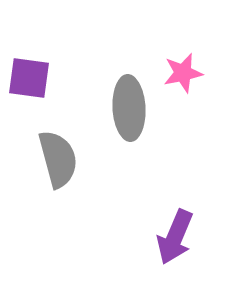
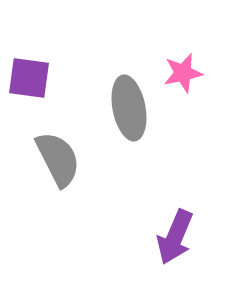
gray ellipse: rotated 8 degrees counterclockwise
gray semicircle: rotated 12 degrees counterclockwise
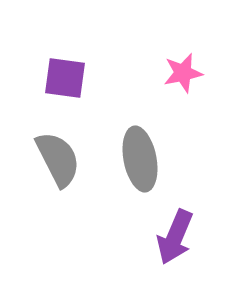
purple square: moved 36 px right
gray ellipse: moved 11 px right, 51 px down
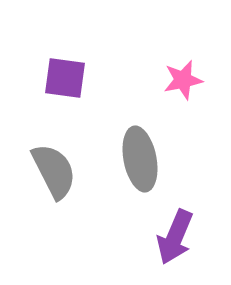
pink star: moved 7 px down
gray semicircle: moved 4 px left, 12 px down
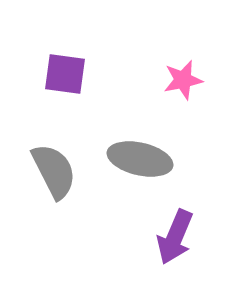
purple square: moved 4 px up
gray ellipse: rotated 66 degrees counterclockwise
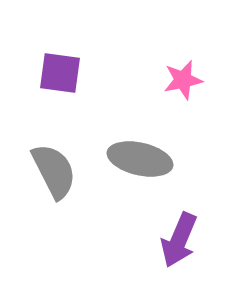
purple square: moved 5 px left, 1 px up
purple arrow: moved 4 px right, 3 px down
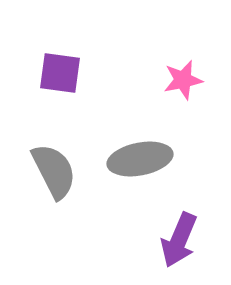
gray ellipse: rotated 24 degrees counterclockwise
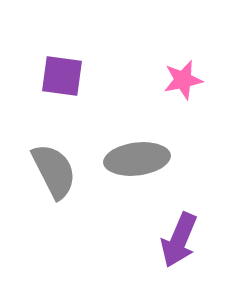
purple square: moved 2 px right, 3 px down
gray ellipse: moved 3 px left; rotated 4 degrees clockwise
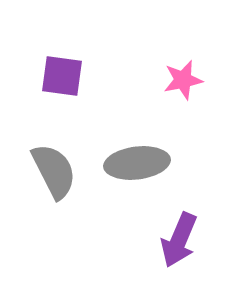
gray ellipse: moved 4 px down
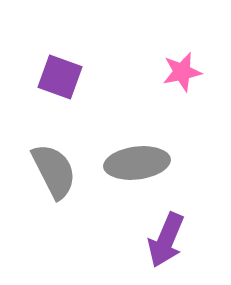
purple square: moved 2 px left, 1 px down; rotated 12 degrees clockwise
pink star: moved 1 px left, 8 px up
purple arrow: moved 13 px left
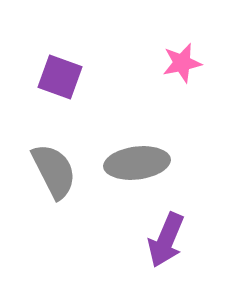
pink star: moved 9 px up
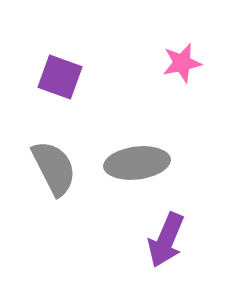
gray semicircle: moved 3 px up
